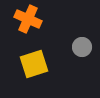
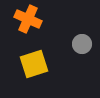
gray circle: moved 3 px up
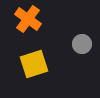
orange cross: rotated 12 degrees clockwise
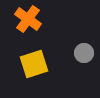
gray circle: moved 2 px right, 9 px down
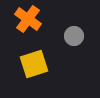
gray circle: moved 10 px left, 17 px up
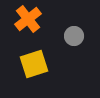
orange cross: rotated 16 degrees clockwise
